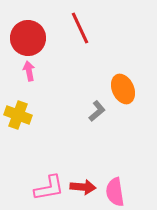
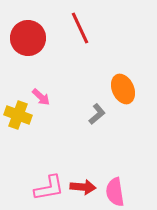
pink arrow: moved 12 px right, 26 px down; rotated 144 degrees clockwise
gray L-shape: moved 3 px down
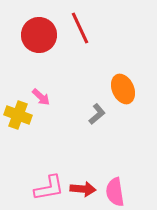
red circle: moved 11 px right, 3 px up
red arrow: moved 2 px down
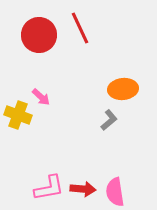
orange ellipse: rotated 72 degrees counterclockwise
gray L-shape: moved 12 px right, 6 px down
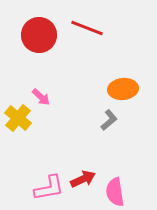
red line: moved 7 px right; rotated 44 degrees counterclockwise
yellow cross: moved 3 px down; rotated 20 degrees clockwise
red arrow: moved 10 px up; rotated 30 degrees counterclockwise
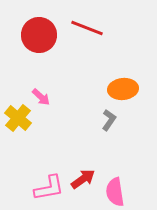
gray L-shape: rotated 15 degrees counterclockwise
red arrow: rotated 10 degrees counterclockwise
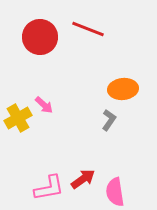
red line: moved 1 px right, 1 px down
red circle: moved 1 px right, 2 px down
pink arrow: moved 3 px right, 8 px down
yellow cross: rotated 20 degrees clockwise
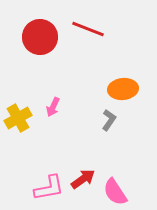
pink arrow: moved 9 px right, 2 px down; rotated 72 degrees clockwise
pink semicircle: rotated 24 degrees counterclockwise
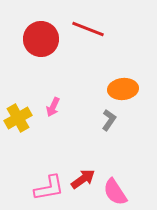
red circle: moved 1 px right, 2 px down
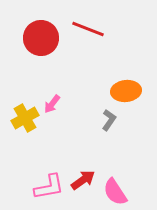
red circle: moved 1 px up
orange ellipse: moved 3 px right, 2 px down
pink arrow: moved 1 px left, 3 px up; rotated 12 degrees clockwise
yellow cross: moved 7 px right
red arrow: moved 1 px down
pink L-shape: moved 1 px up
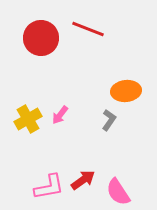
pink arrow: moved 8 px right, 11 px down
yellow cross: moved 3 px right, 1 px down
pink semicircle: moved 3 px right
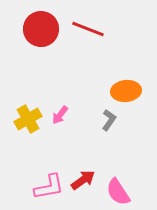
red circle: moved 9 px up
